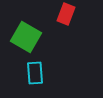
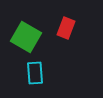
red rectangle: moved 14 px down
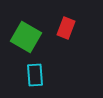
cyan rectangle: moved 2 px down
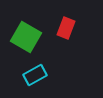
cyan rectangle: rotated 65 degrees clockwise
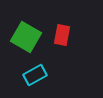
red rectangle: moved 4 px left, 7 px down; rotated 10 degrees counterclockwise
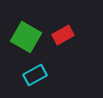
red rectangle: moved 1 px right; rotated 50 degrees clockwise
